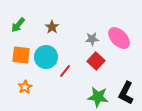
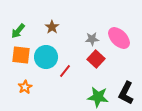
green arrow: moved 6 px down
red square: moved 2 px up
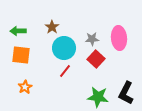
green arrow: rotated 49 degrees clockwise
pink ellipse: rotated 40 degrees clockwise
cyan circle: moved 18 px right, 9 px up
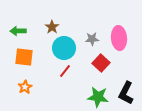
orange square: moved 3 px right, 2 px down
red square: moved 5 px right, 4 px down
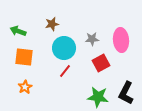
brown star: moved 3 px up; rotated 24 degrees clockwise
green arrow: rotated 21 degrees clockwise
pink ellipse: moved 2 px right, 2 px down
red square: rotated 18 degrees clockwise
